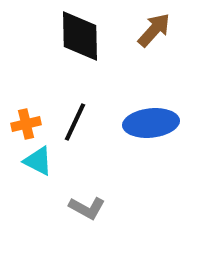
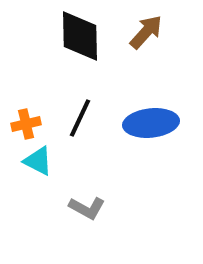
brown arrow: moved 8 px left, 2 px down
black line: moved 5 px right, 4 px up
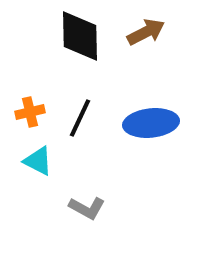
brown arrow: rotated 21 degrees clockwise
orange cross: moved 4 px right, 12 px up
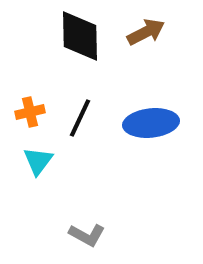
cyan triangle: rotated 40 degrees clockwise
gray L-shape: moved 27 px down
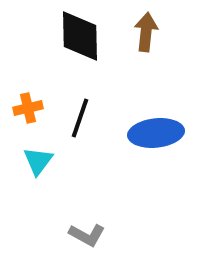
brown arrow: rotated 57 degrees counterclockwise
orange cross: moved 2 px left, 4 px up
black line: rotated 6 degrees counterclockwise
blue ellipse: moved 5 px right, 10 px down
